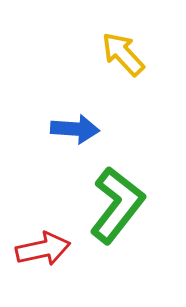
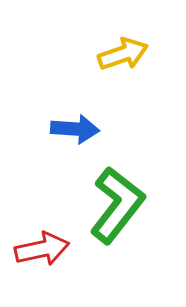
yellow arrow: rotated 114 degrees clockwise
red arrow: moved 1 px left
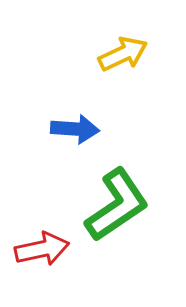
yellow arrow: rotated 6 degrees counterclockwise
green L-shape: rotated 18 degrees clockwise
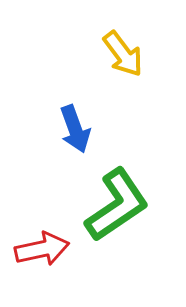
yellow arrow: rotated 78 degrees clockwise
blue arrow: rotated 66 degrees clockwise
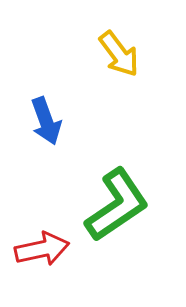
yellow arrow: moved 4 px left
blue arrow: moved 29 px left, 8 px up
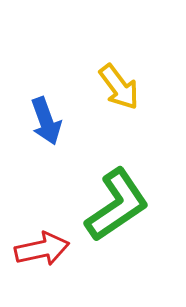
yellow arrow: moved 33 px down
